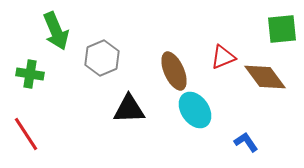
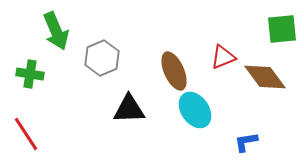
blue L-shape: rotated 65 degrees counterclockwise
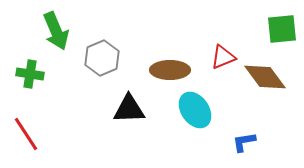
brown ellipse: moved 4 px left, 1 px up; rotated 66 degrees counterclockwise
blue L-shape: moved 2 px left
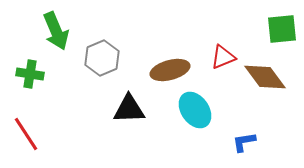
brown ellipse: rotated 15 degrees counterclockwise
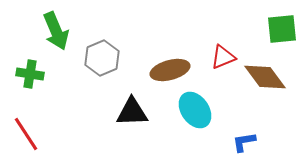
black triangle: moved 3 px right, 3 px down
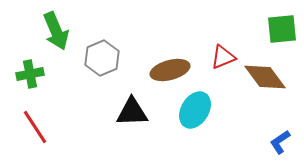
green cross: rotated 20 degrees counterclockwise
cyan ellipse: rotated 66 degrees clockwise
red line: moved 9 px right, 7 px up
blue L-shape: moved 36 px right; rotated 25 degrees counterclockwise
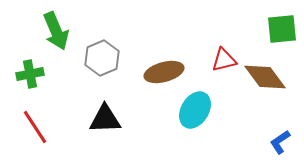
red triangle: moved 1 px right, 3 px down; rotated 8 degrees clockwise
brown ellipse: moved 6 px left, 2 px down
black triangle: moved 27 px left, 7 px down
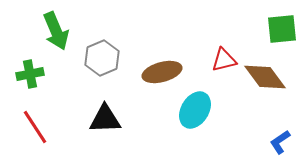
brown ellipse: moved 2 px left
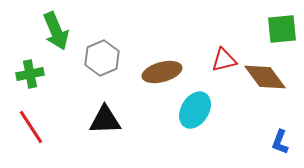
black triangle: moved 1 px down
red line: moved 4 px left
blue L-shape: rotated 35 degrees counterclockwise
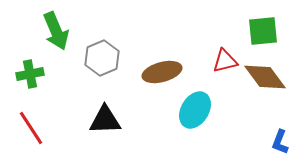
green square: moved 19 px left, 2 px down
red triangle: moved 1 px right, 1 px down
red line: moved 1 px down
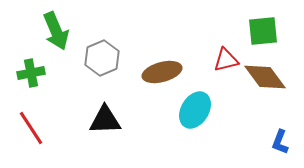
red triangle: moved 1 px right, 1 px up
green cross: moved 1 px right, 1 px up
